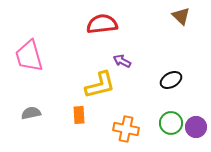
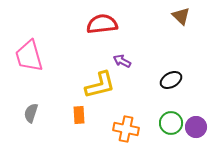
gray semicircle: rotated 60 degrees counterclockwise
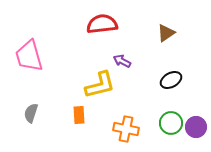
brown triangle: moved 15 px left, 17 px down; rotated 42 degrees clockwise
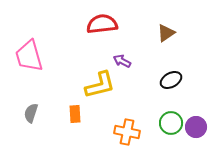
orange rectangle: moved 4 px left, 1 px up
orange cross: moved 1 px right, 3 px down
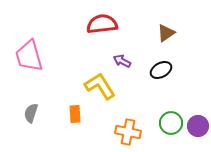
black ellipse: moved 10 px left, 10 px up
yellow L-shape: moved 1 px down; rotated 108 degrees counterclockwise
purple circle: moved 2 px right, 1 px up
orange cross: moved 1 px right
